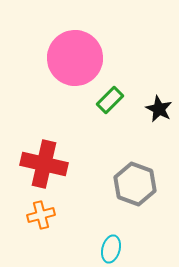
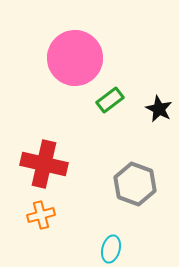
green rectangle: rotated 8 degrees clockwise
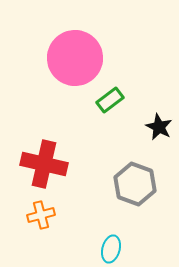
black star: moved 18 px down
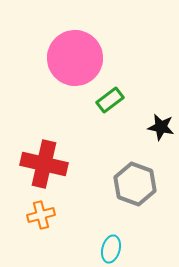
black star: moved 2 px right; rotated 16 degrees counterclockwise
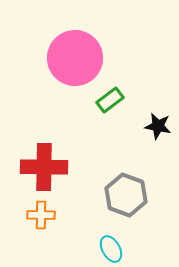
black star: moved 3 px left, 1 px up
red cross: moved 3 px down; rotated 12 degrees counterclockwise
gray hexagon: moved 9 px left, 11 px down
orange cross: rotated 16 degrees clockwise
cyan ellipse: rotated 44 degrees counterclockwise
